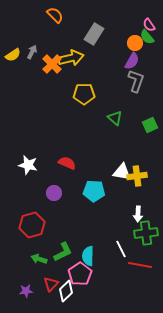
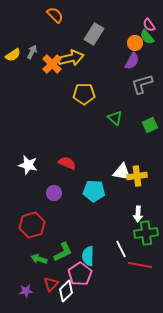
gray L-shape: moved 6 px right, 3 px down; rotated 125 degrees counterclockwise
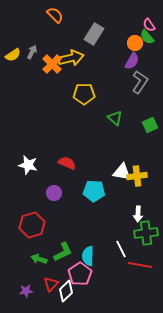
gray L-shape: moved 2 px left, 2 px up; rotated 140 degrees clockwise
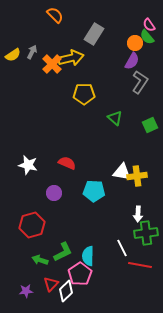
white line: moved 1 px right, 1 px up
green arrow: moved 1 px right, 1 px down
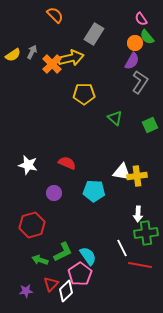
pink semicircle: moved 8 px left, 6 px up
cyan semicircle: rotated 144 degrees clockwise
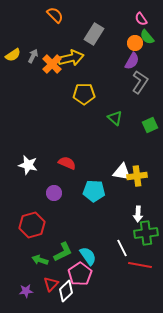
gray arrow: moved 1 px right, 4 px down
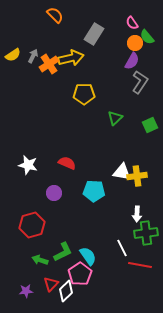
pink semicircle: moved 9 px left, 4 px down
orange cross: moved 3 px left; rotated 12 degrees clockwise
green triangle: rotated 35 degrees clockwise
white arrow: moved 1 px left
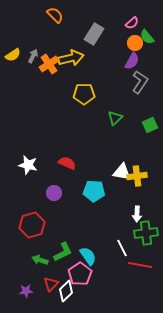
pink semicircle: rotated 96 degrees counterclockwise
